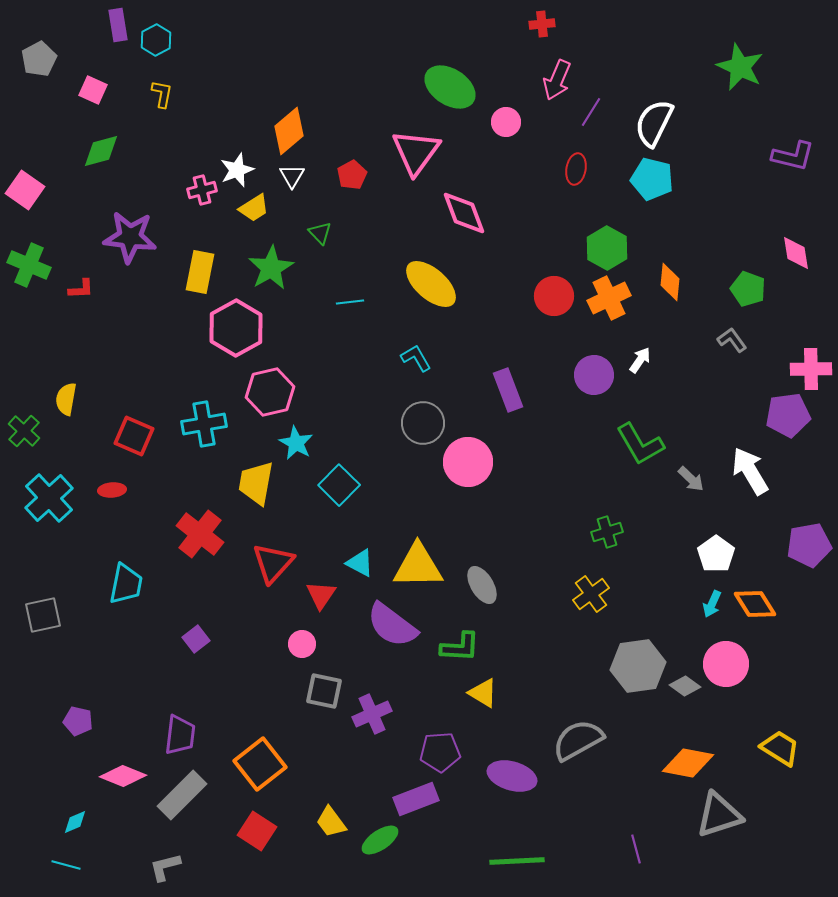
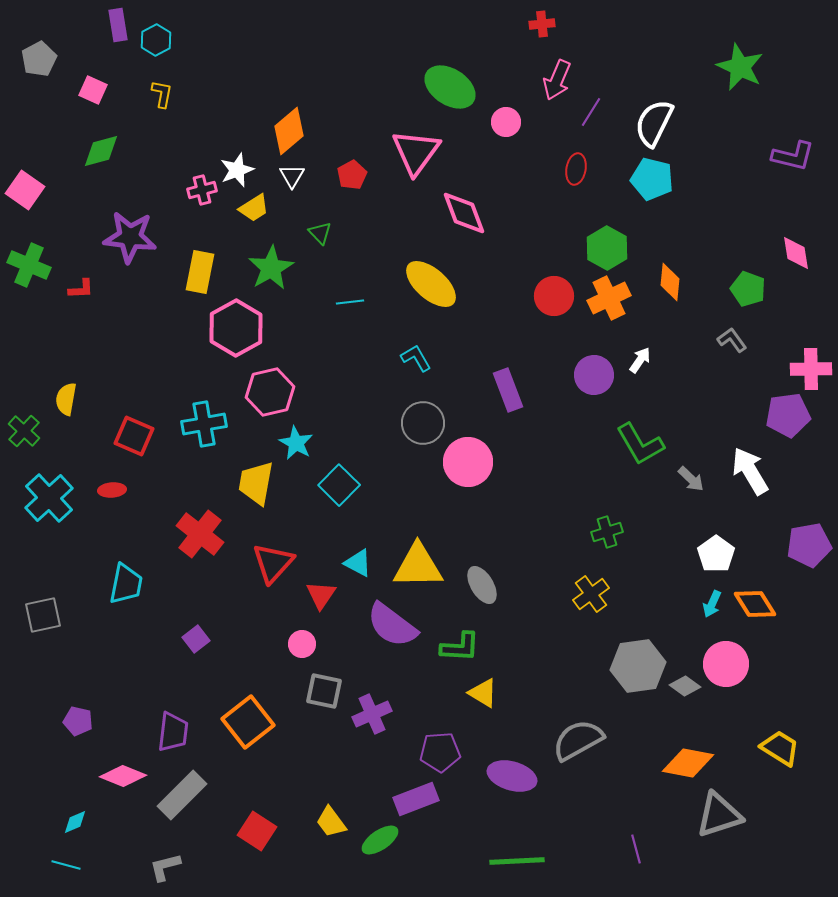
cyan triangle at (360, 563): moved 2 px left
purple trapezoid at (180, 735): moved 7 px left, 3 px up
orange square at (260, 764): moved 12 px left, 42 px up
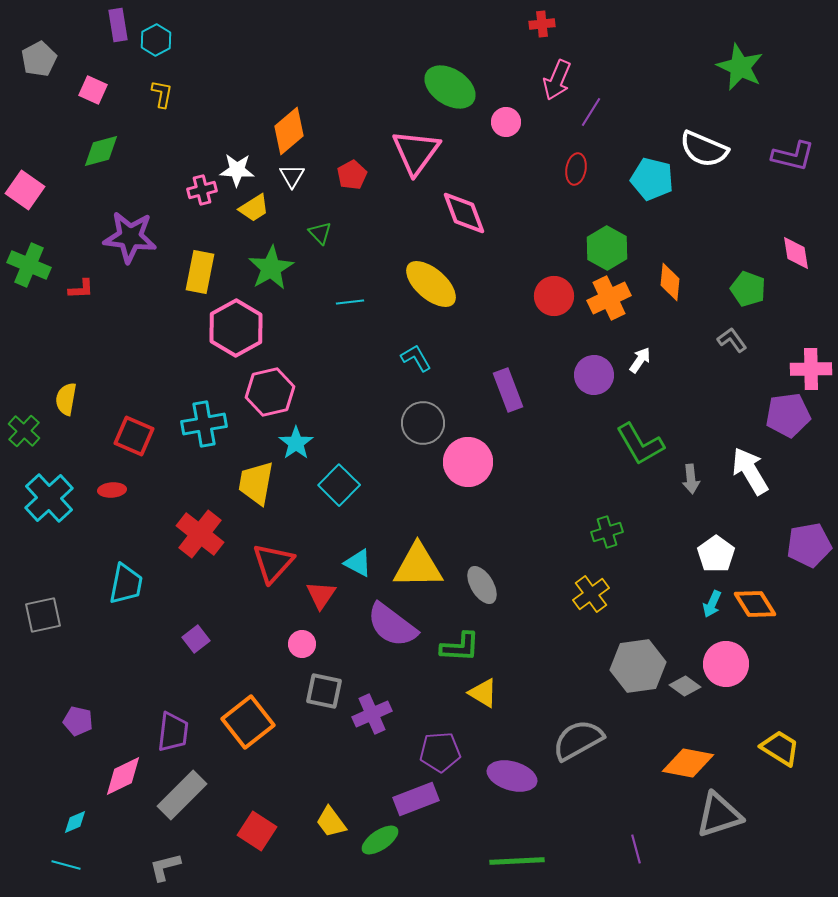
white semicircle at (654, 123): moved 50 px right, 26 px down; rotated 93 degrees counterclockwise
white star at (237, 170): rotated 24 degrees clockwise
cyan star at (296, 443): rotated 8 degrees clockwise
gray arrow at (691, 479): rotated 40 degrees clockwise
pink diamond at (123, 776): rotated 48 degrees counterclockwise
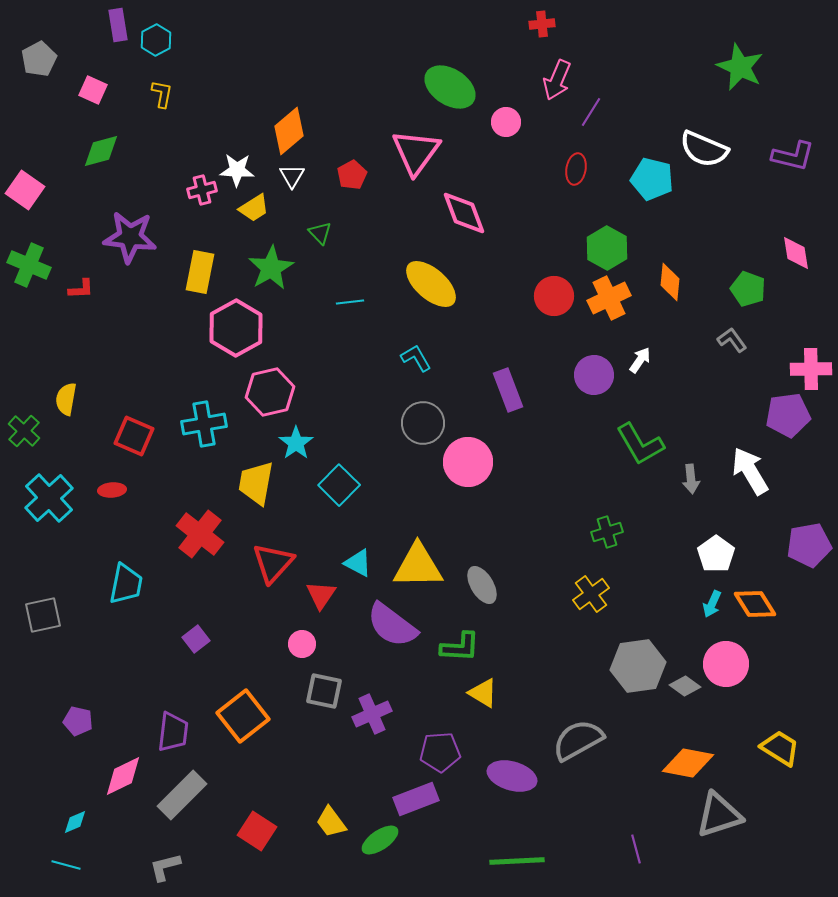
orange square at (248, 722): moved 5 px left, 6 px up
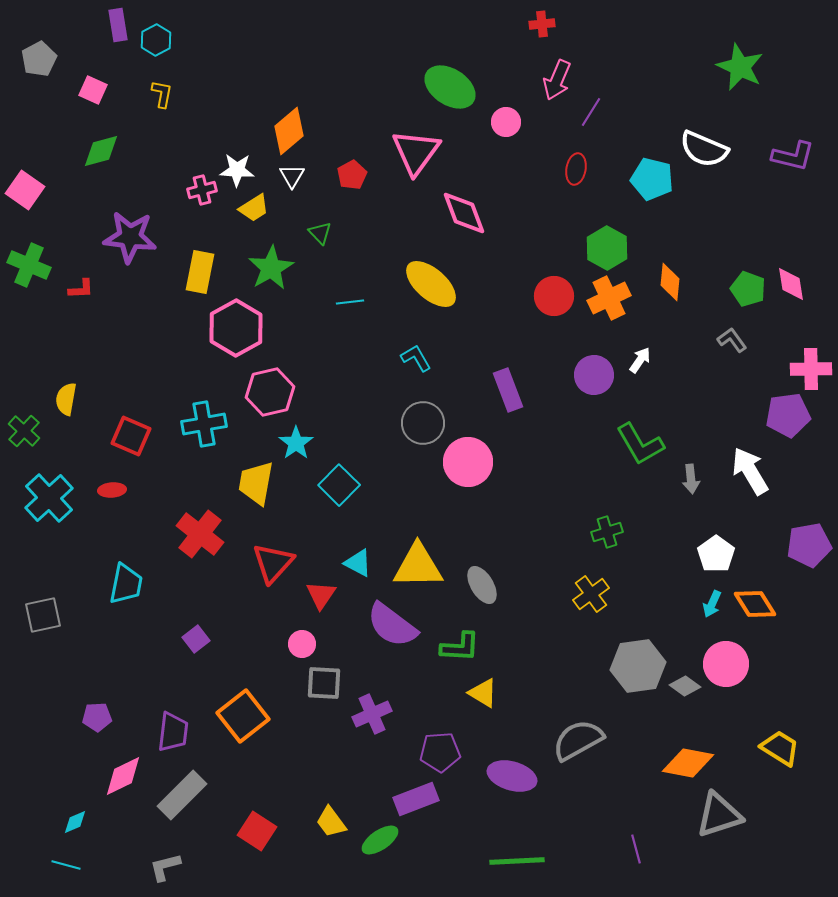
pink diamond at (796, 253): moved 5 px left, 31 px down
red square at (134, 436): moved 3 px left
gray square at (324, 691): moved 8 px up; rotated 9 degrees counterclockwise
purple pentagon at (78, 721): moved 19 px right, 4 px up; rotated 16 degrees counterclockwise
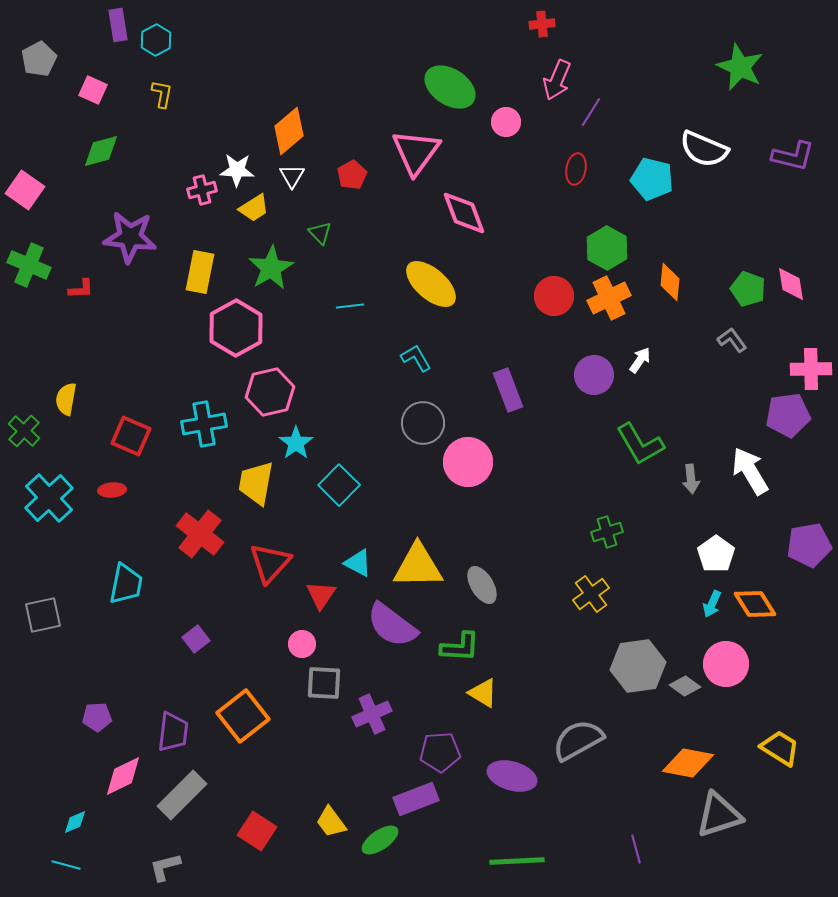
cyan line at (350, 302): moved 4 px down
red triangle at (273, 563): moved 3 px left
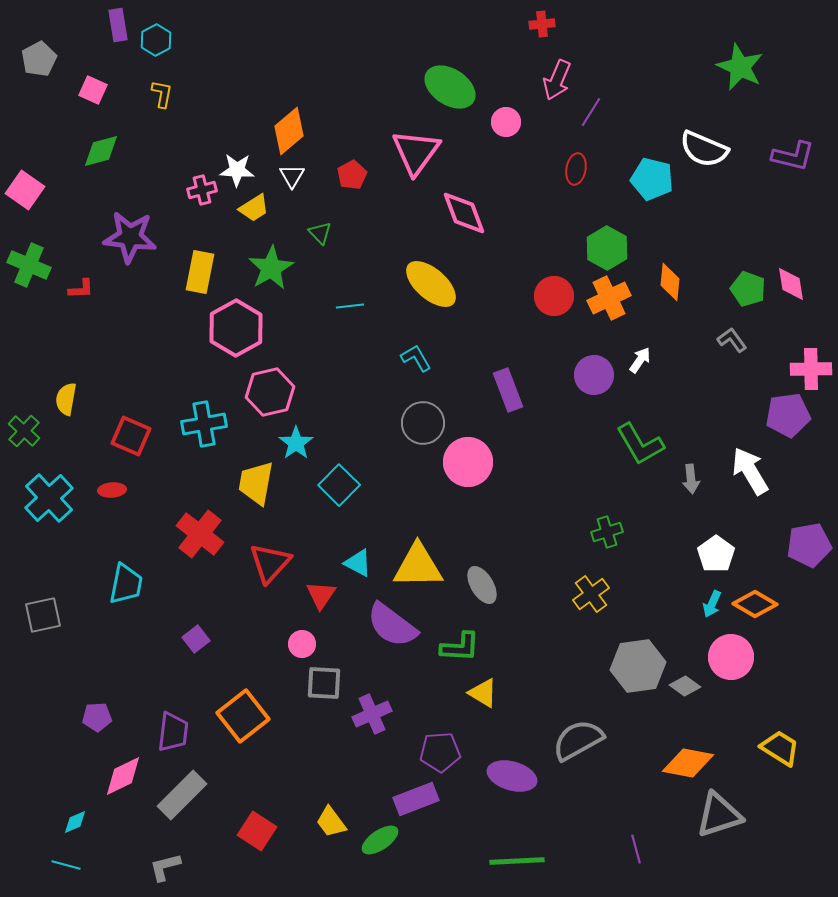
orange diamond at (755, 604): rotated 27 degrees counterclockwise
pink circle at (726, 664): moved 5 px right, 7 px up
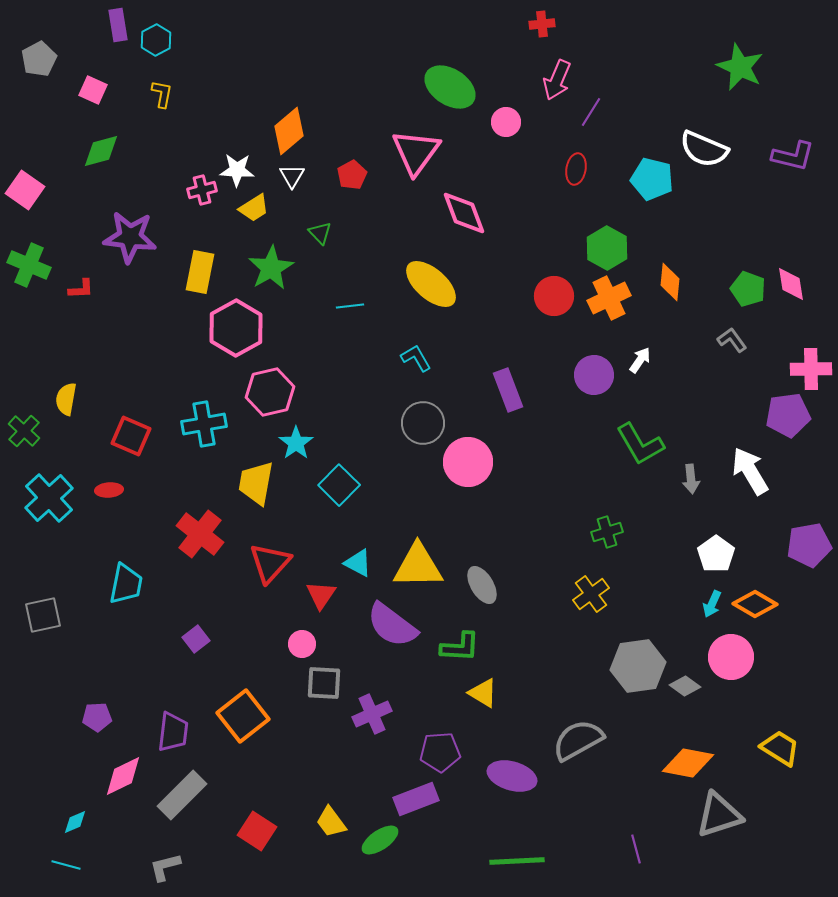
red ellipse at (112, 490): moved 3 px left
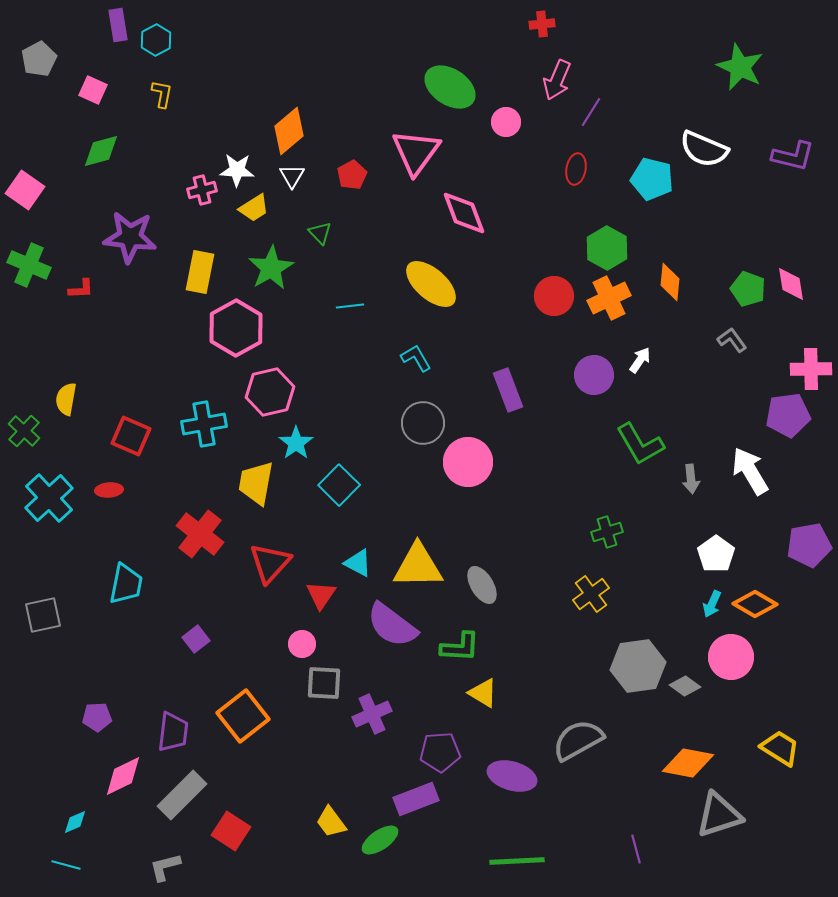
red square at (257, 831): moved 26 px left
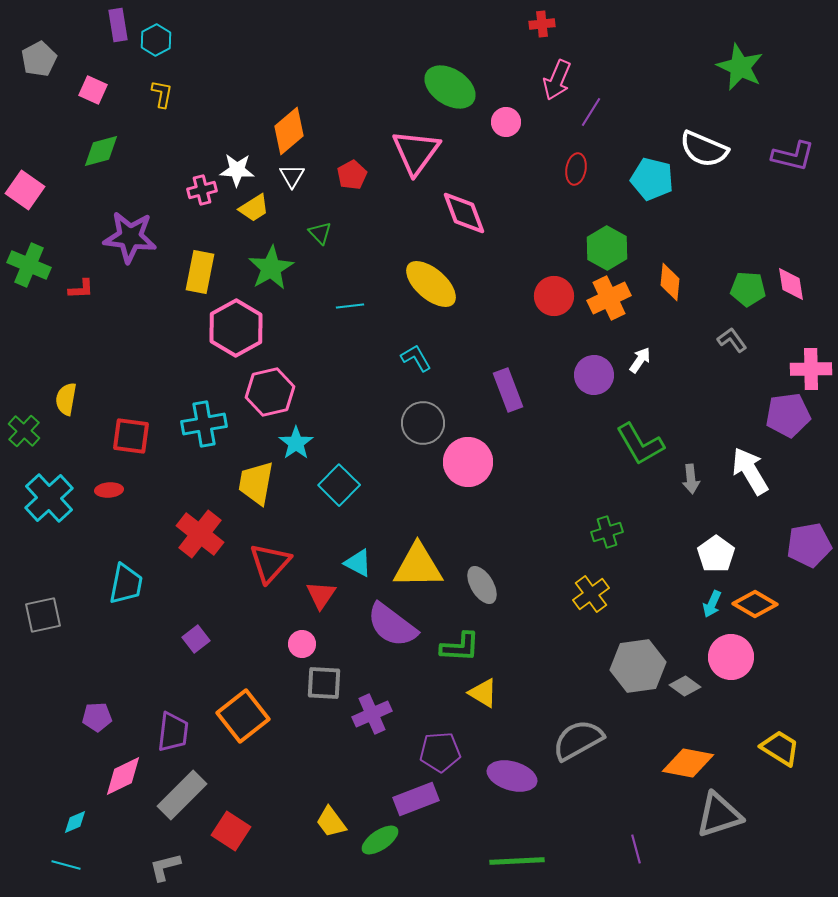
green pentagon at (748, 289): rotated 16 degrees counterclockwise
red square at (131, 436): rotated 15 degrees counterclockwise
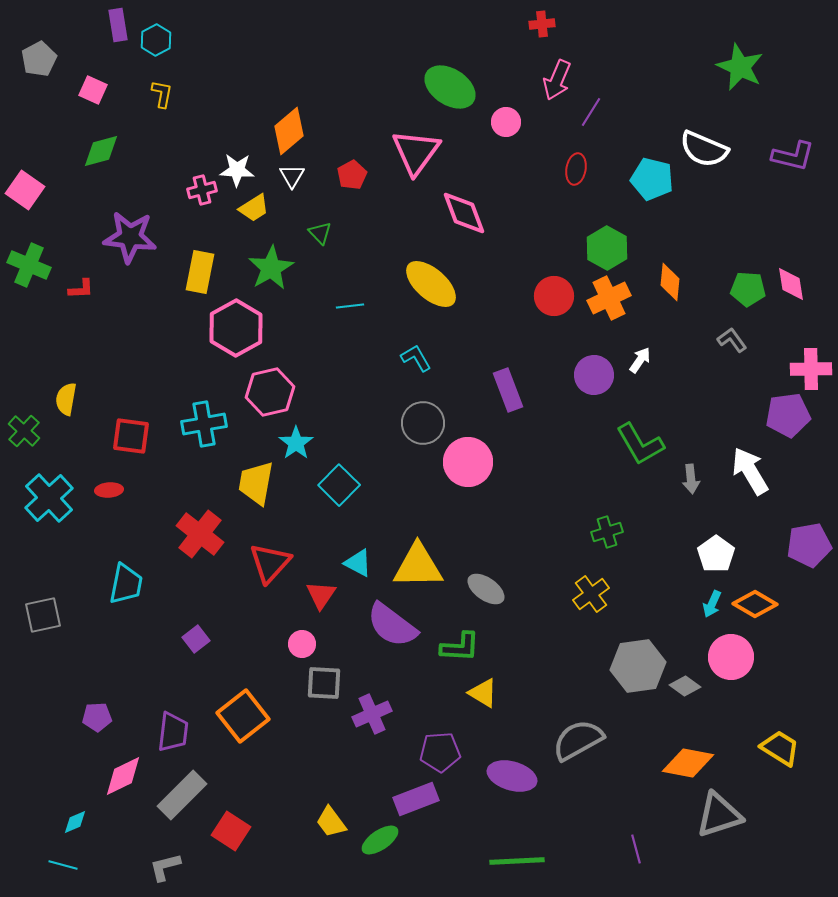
gray ellipse at (482, 585): moved 4 px right, 4 px down; rotated 24 degrees counterclockwise
cyan line at (66, 865): moved 3 px left
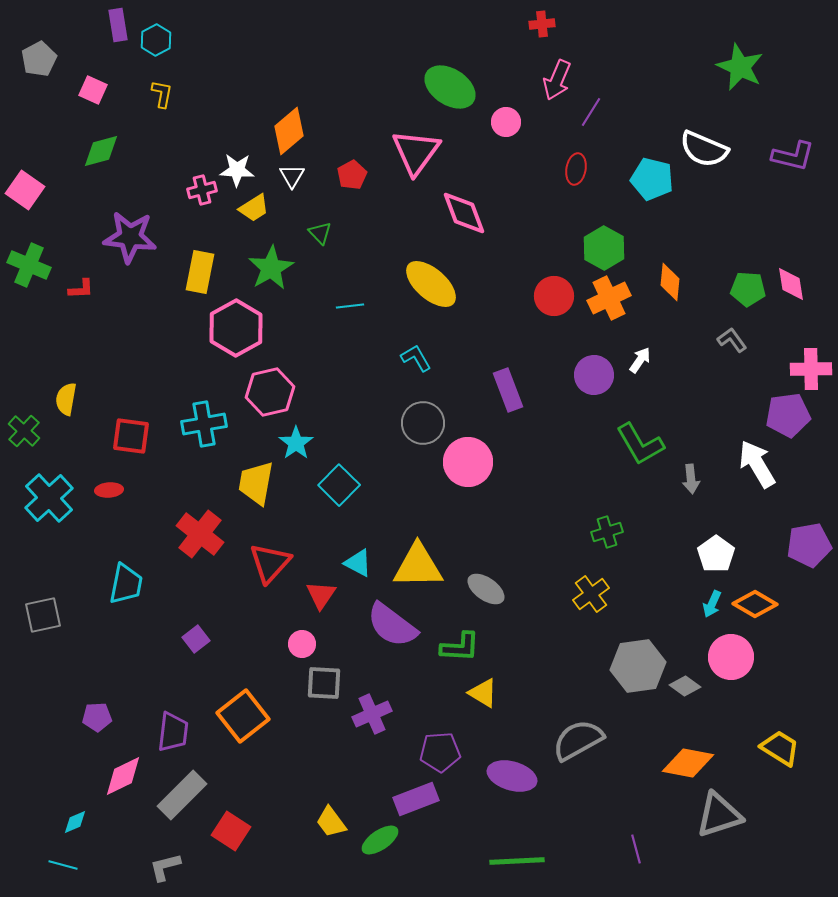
green hexagon at (607, 248): moved 3 px left
white arrow at (750, 471): moved 7 px right, 7 px up
